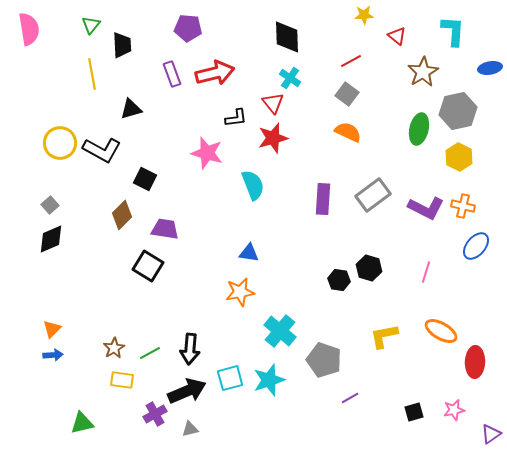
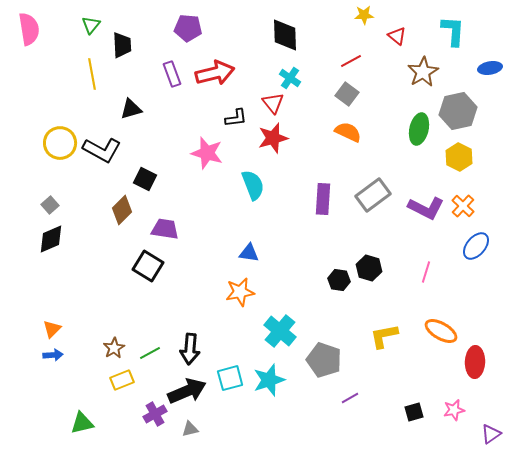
black diamond at (287, 37): moved 2 px left, 2 px up
orange cross at (463, 206): rotated 30 degrees clockwise
brown diamond at (122, 215): moved 5 px up
yellow rectangle at (122, 380): rotated 30 degrees counterclockwise
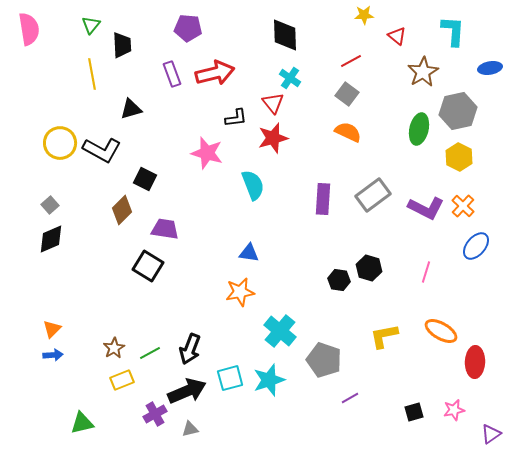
black arrow at (190, 349): rotated 16 degrees clockwise
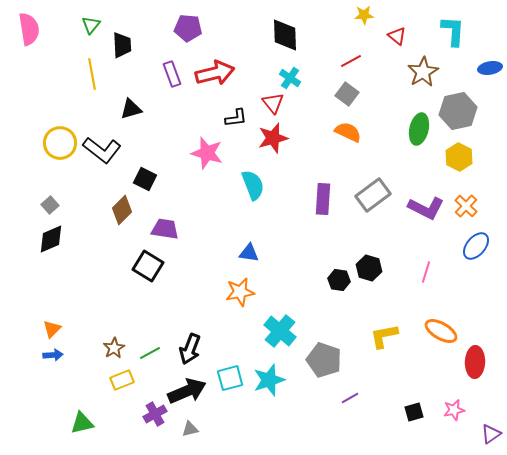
black L-shape at (102, 150): rotated 9 degrees clockwise
orange cross at (463, 206): moved 3 px right
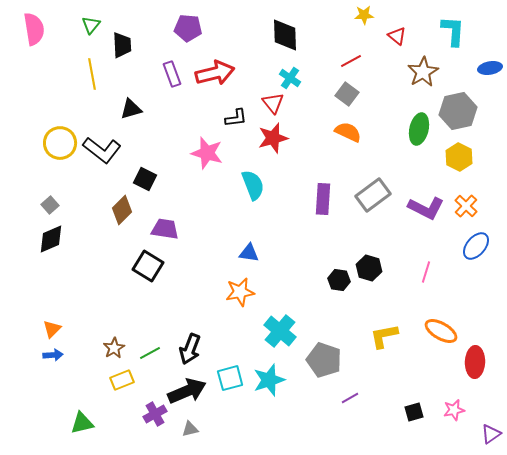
pink semicircle at (29, 29): moved 5 px right
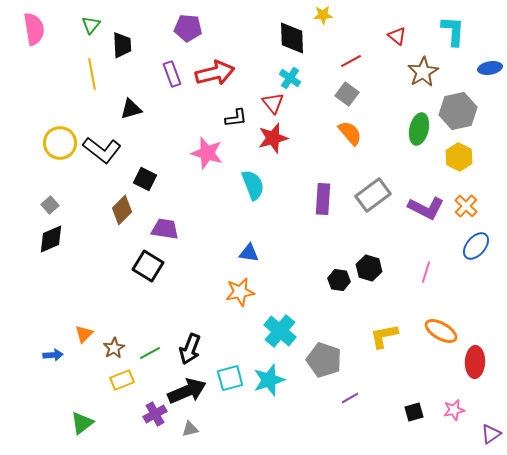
yellow star at (364, 15): moved 41 px left
black diamond at (285, 35): moved 7 px right, 3 px down
orange semicircle at (348, 132): moved 2 px right, 1 px down; rotated 24 degrees clockwise
orange triangle at (52, 329): moved 32 px right, 5 px down
green triangle at (82, 423): rotated 25 degrees counterclockwise
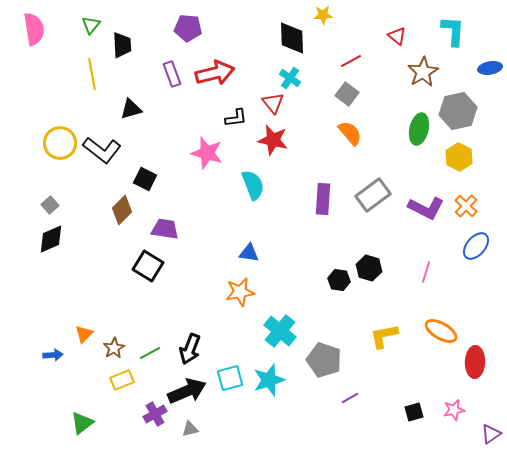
red star at (273, 138): moved 2 px down; rotated 28 degrees clockwise
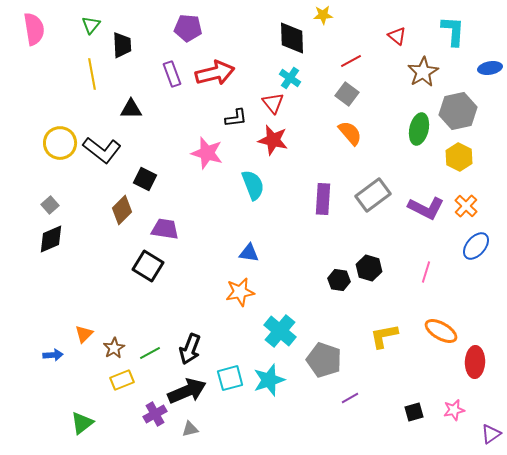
black triangle at (131, 109): rotated 15 degrees clockwise
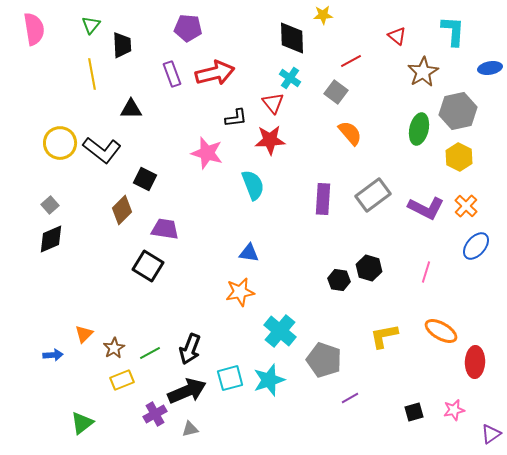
gray square at (347, 94): moved 11 px left, 2 px up
red star at (273, 140): moved 3 px left; rotated 16 degrees counterclockwise
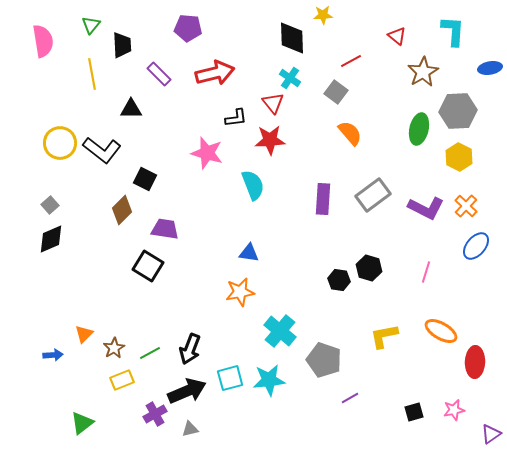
pink semicircle at (34, 29): moved 9 px right, 12 px down
purple rectangle at (172, 74): moved 13 px left; rotated 25 degrees counterclockwise
gray hexagon at (458, 111): rotated 9 degrees clockwise
cyan star at (269, 380): rotated 12 degrees clockwise
